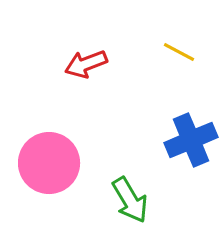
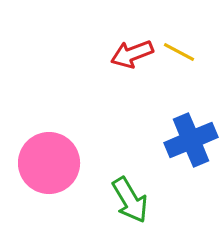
red arrow: moved 46 px right, 10 px up
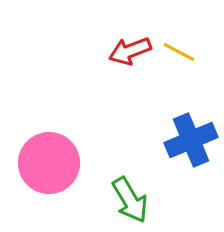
red arrow: moved 2 px left, 3 px up
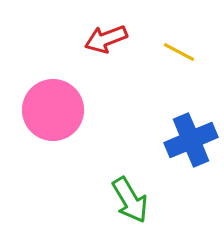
red arrow: moved 24 px left, 12 px up
pink circle: moved 4 px right, 53 px up
